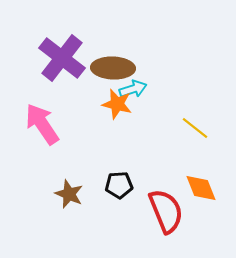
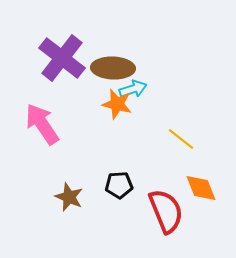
yellow line: moved 14 px left, 11 px down
brown star: moved 3 px down
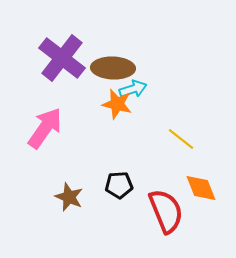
pink arrow: moved 3 px right, 4 px down; rotated 69 degrees clockwise
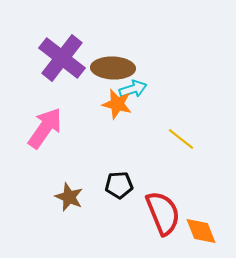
orange diamond: moved 43 px down
red semicircle: moved 3 px left, 2 px down
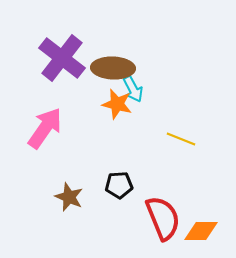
cyan arrow: rotated 80 degrees clockwise
yellow line: rotated 16 degrees counterclockwise
red semicircle: moved 5 px down
orange diamond: rotated 68 degrees counterclockwise
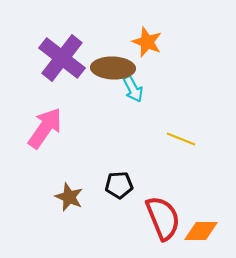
orange star: moved 30 px right, 62 px up; rotated 8 degrees clockwise
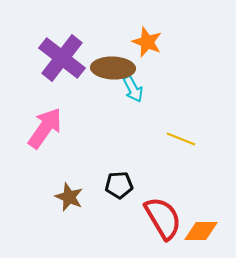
red semicircle: rotated 9 degrees counterclockwise
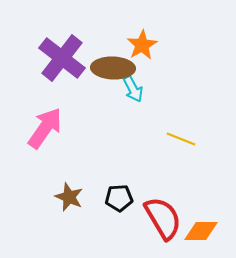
orange star: moved 5 px left, 3 px down; rotated 20 degrees clockwise
black pentagon: moved 13 px down
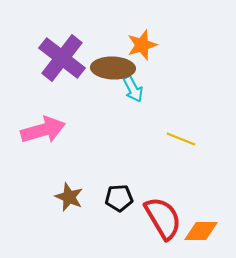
orange star: rotated 12 degrees clockwise
pink arrow: moved 2 px left, 2 px down; rotated 39 degrees clockwise
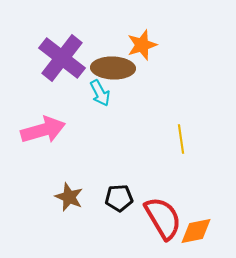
cyan arrow: moved 33 px left, 4 px down
yellow line: rotated 60 degrees clockwise
orange diamond: moved 5 px left; rotated 12 degrees counterclockwise
